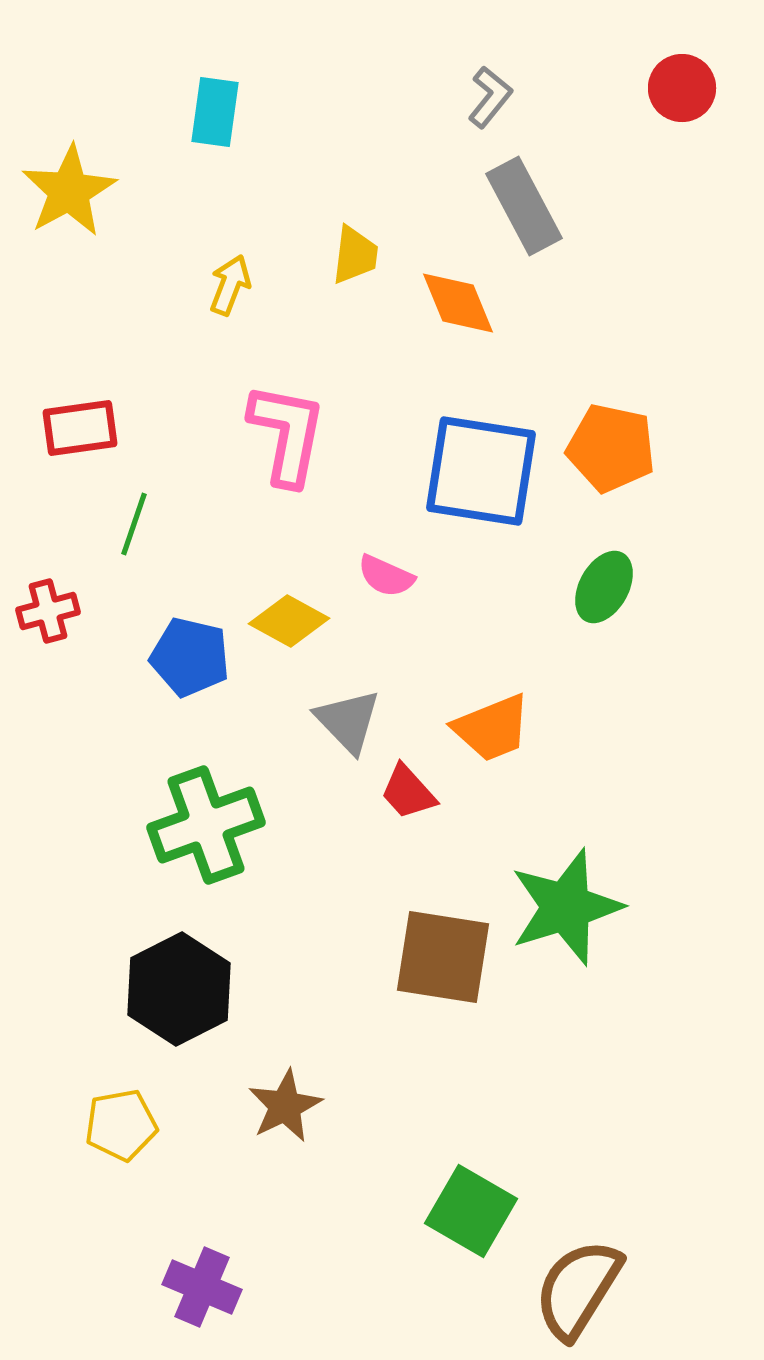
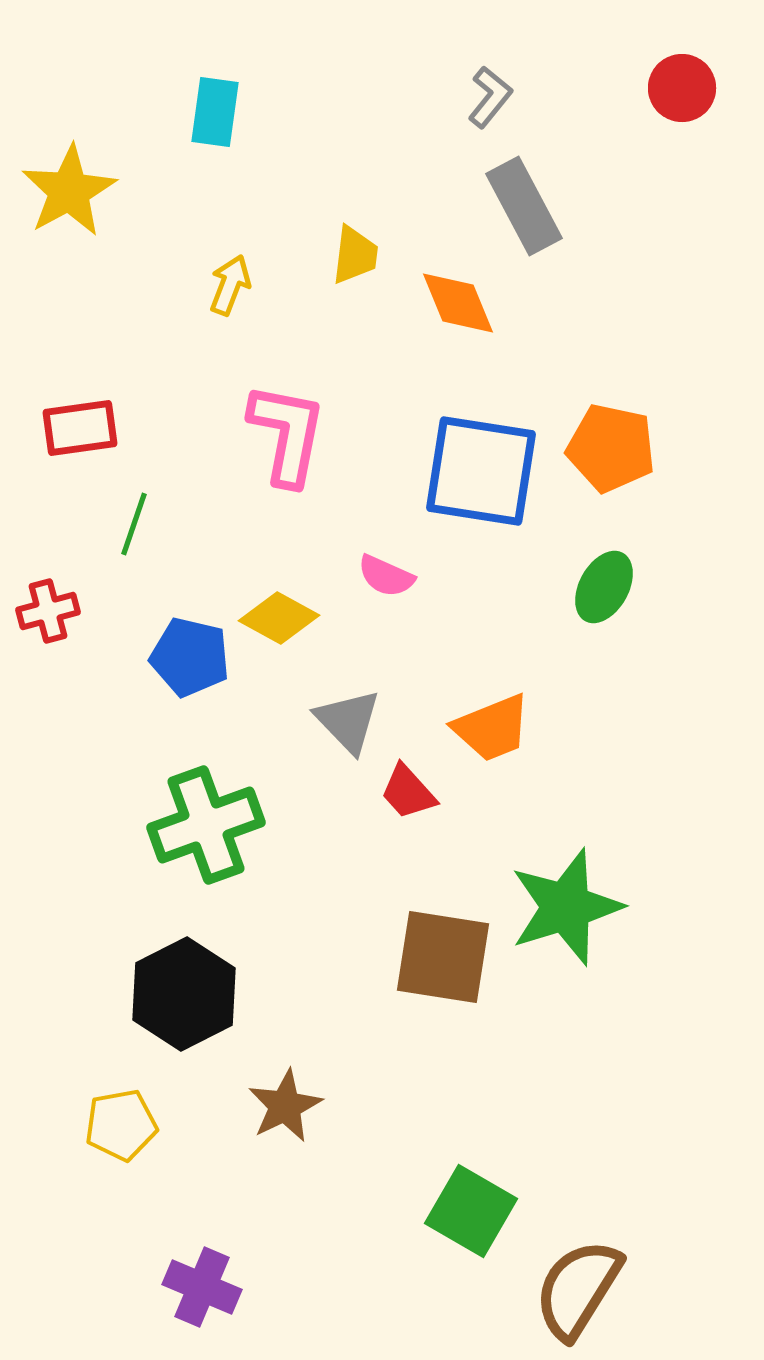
yellow diamond: moved 10 px left, 3 px up
black hexagon: moved 5 px right, 5 px down
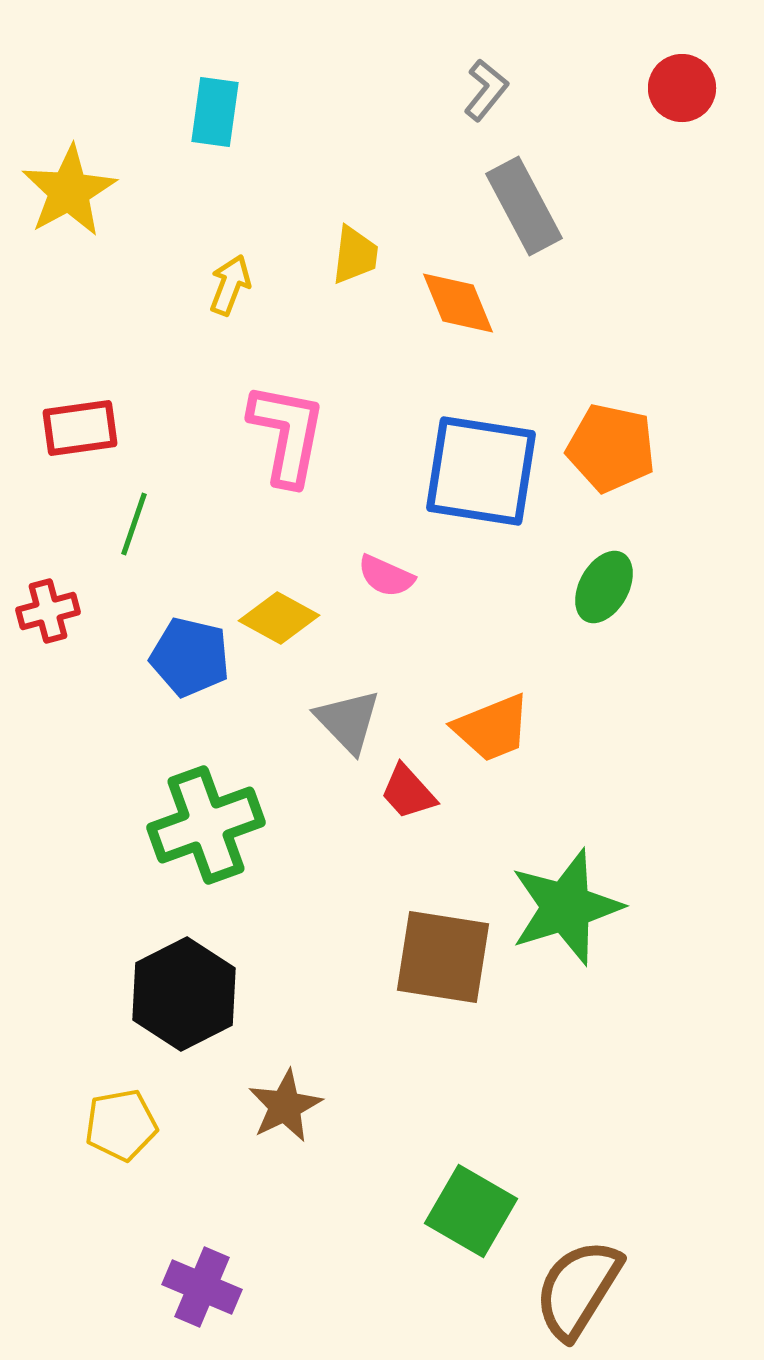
gray L-shape: moved 4 px left, 7 px up
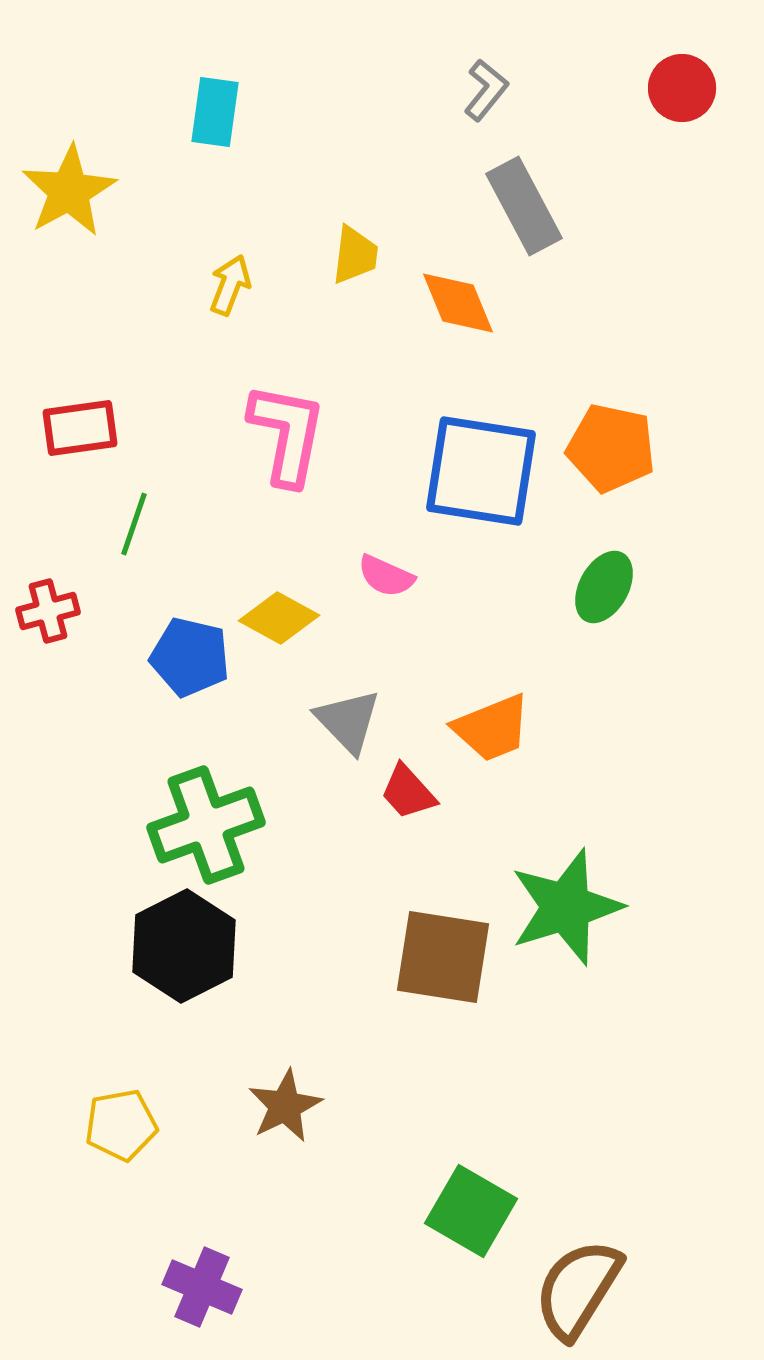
black hexagon: moved 48 px up
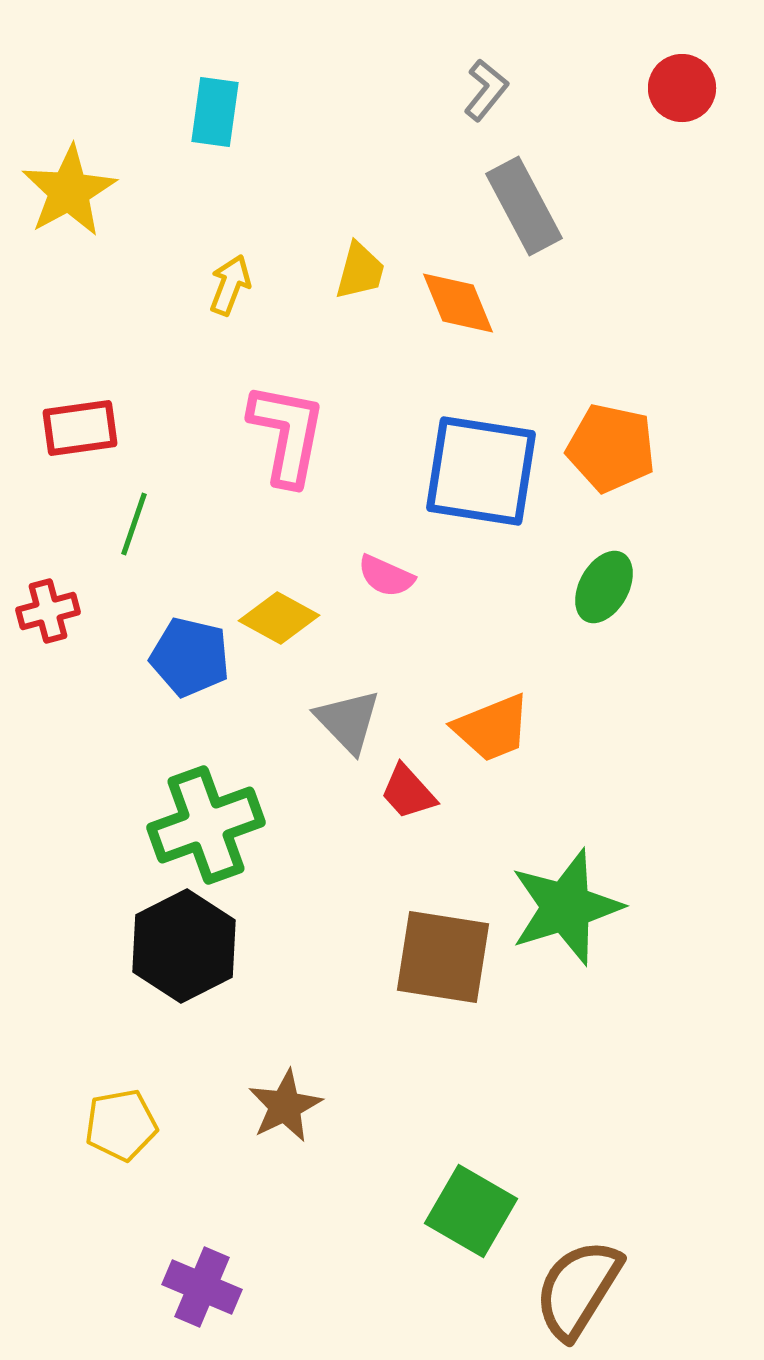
yellow trapezoid: moved 5 px right, 16 px down; rotated 8 degrees clockwise
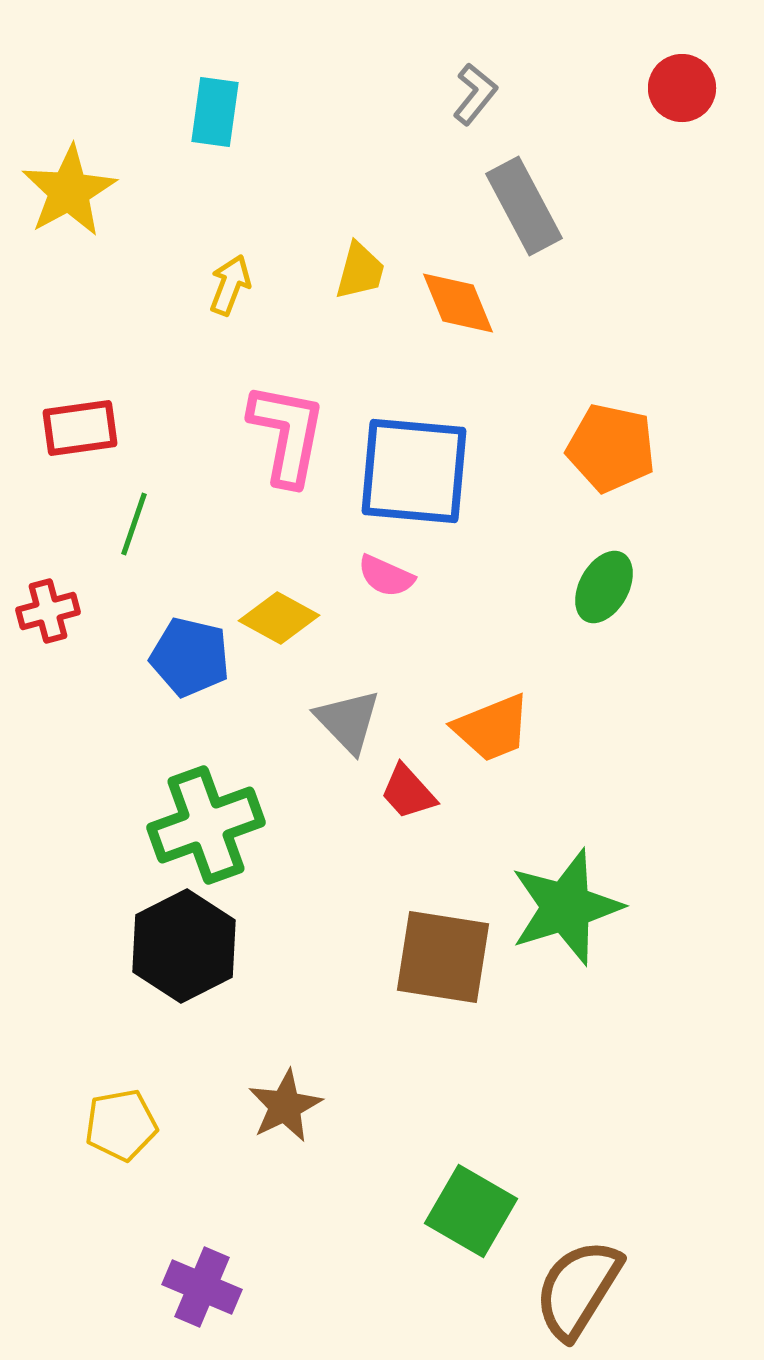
gray L-shape: moved 11 px left, 4 px down
blue square: moved 67 px left; rotated 4 degrees counterclockwise
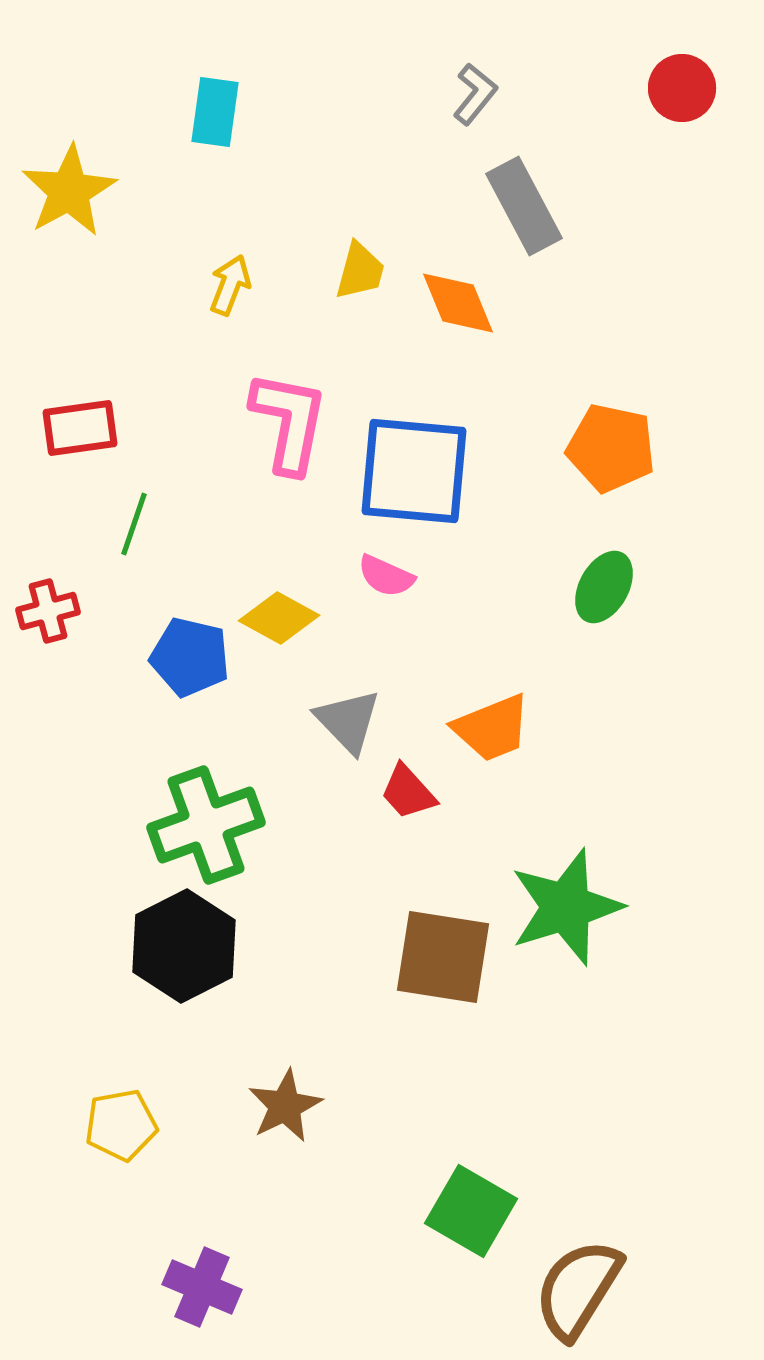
pink L-shape: moved 2 px right, 12 px up
